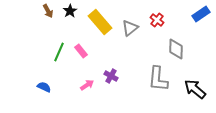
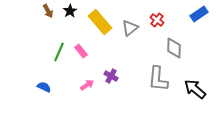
blue rectangle: moved 2 px left
gray diamond: moved 2 px left, 1 px up
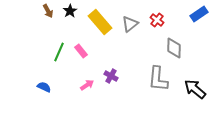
gray triangle: moved 4 px up
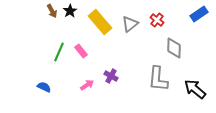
brown arrow: moved 4 px right
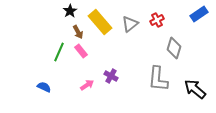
brown arrow: moved 26 px right, 21 px down
red cross: rotated 24 degrees clockwise
gray diamond: rotated 15 degrees clockwise
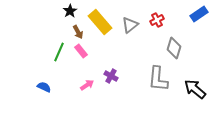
gray triangle: moved 1 px down
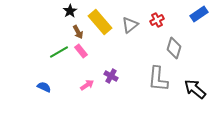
green line: rotated 36 degrees clockwise
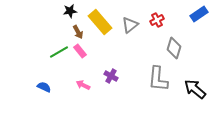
black star: rotated 24 degrees clockwise
pink rectangle: moved 1 px left
pink arrow: moved 4 px left; rotated 120 degrees counterclockwise
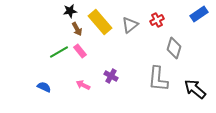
brown arrow: moved 1 px left, 3 px up
